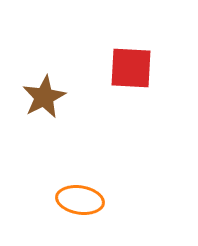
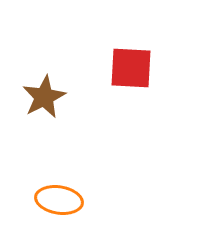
orange ellipse: moved 21 px left
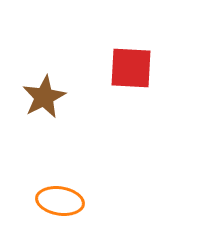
orange ellipse: moved 1 px right, 1 px down
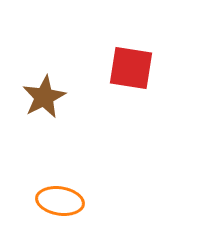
red square: rotated 6 degrees clockwise
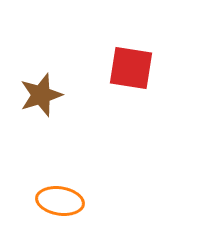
brown star: moved 3 px left, 2 px up; rotated 9 degrees clockwise
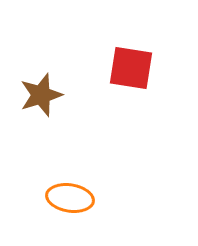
orange ellipse: moved 10 px right, 3 px up
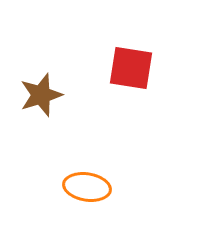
orange ellipse: moved 17 px right, 11 px up
